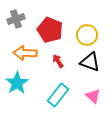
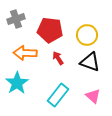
red pentagon: rotated 15 degrees counterclockwise
red arrow: moved 3 px up
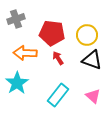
red pentagon: moved 2 px right, 3 px down
black triangle: moved 2 px right, 2 px up
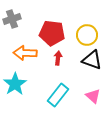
gray cross: moved 4 px left
red arrow: rotated 40 degrees clockwise
cyan star: moved 2 px left, 1 px down
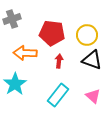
red arrow: moved 1 px right, 3 px down
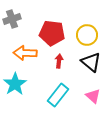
black triangle: moved 1 px left, 2 px down; rotated 20 degrees clockwise
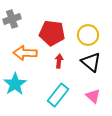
yellow circle: moved 1 px right
